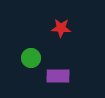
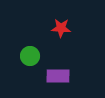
green circle: moved 1 px left, 2 px up
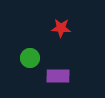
green circle: moved 2 px down
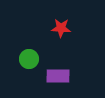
green circle: moved 1 px left, 1 px down
